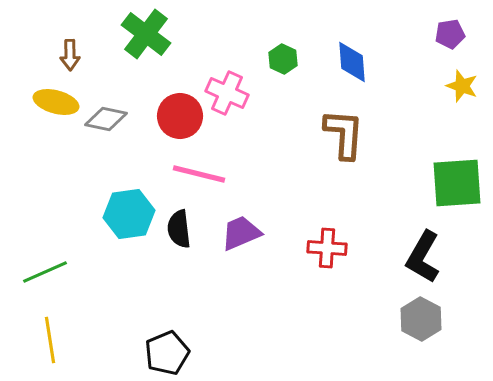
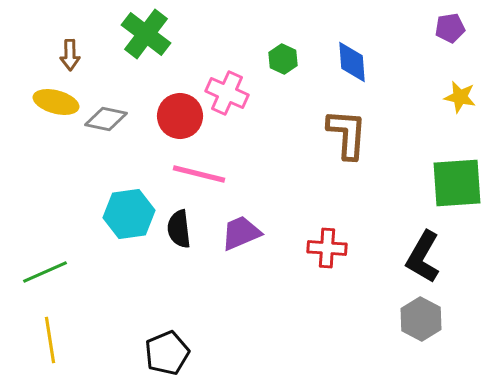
purple pentagon: moved 6 px up
yellow star: moved 2 px left, 11 px down; rotated 8 degrees counterclockwise
brown L-shape: moved 3 px right
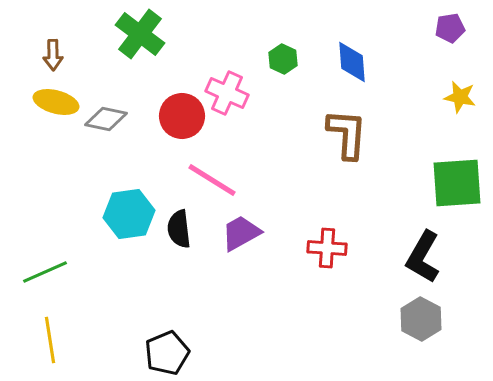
green cross: moved 6 px left
brown arrow: moved 17 px left
red circle: moved 2 px right
pink line: moved 13 px right, 6 px down; rotated 18 degrees clockwise
purple trapezoid: rotated 6 degrees counterclockwise
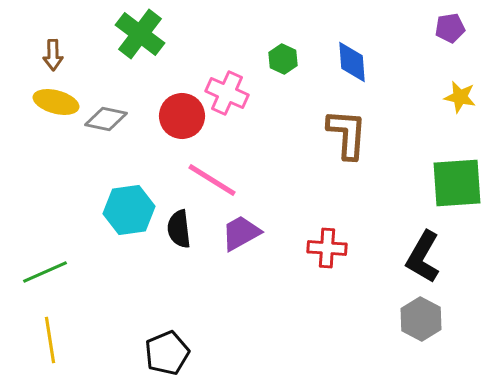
cyan hexagon: moved 4 px up
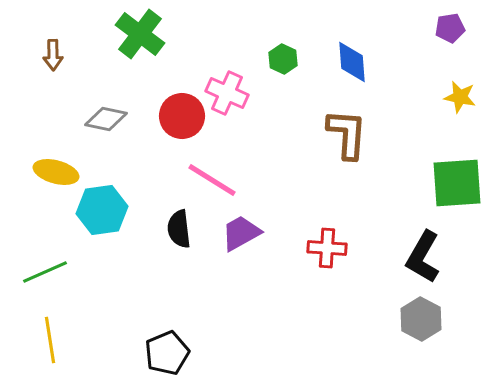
yellow ellipse: moved 70 px down
cyan hexagon: moved 27 px left
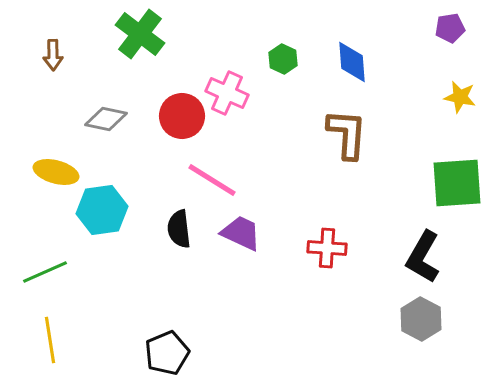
purple trapezoid: rotated 54 degrees clockwise
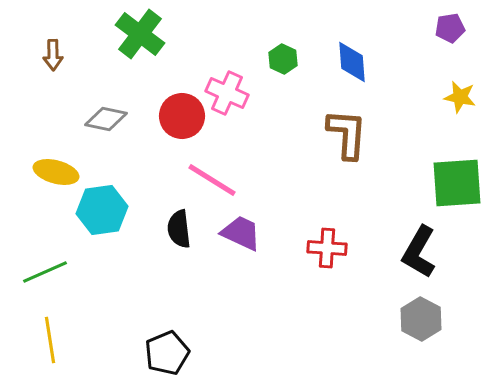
black L-shape: moved 4 px left, 5 px up
